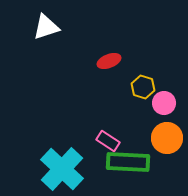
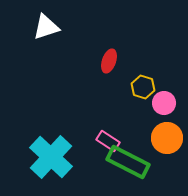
red ellipse: rotated 50 degrees counterclockwise
green rectangle: rotated 24 degrees clockwise
cyan cross: moved 11 px left, 12 px up
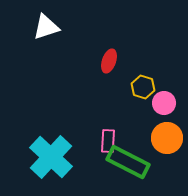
pink rectangle: rotated 60 degrees clockwise
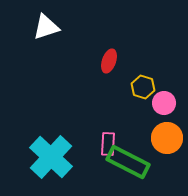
pink rectangle: moved 3 px down
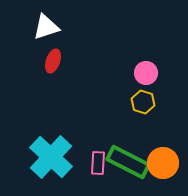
red ellipse: moved 56 px left
yellow hexagon: moved 15 px down
pink circle: moved 18 px left, 30 px up
orange circle: moved 4 px left, 25 px down
pink rectangle: moved 10 px left, 19 px down
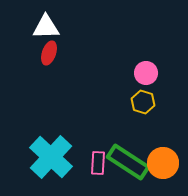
white triangle: rotated 16 degrees clockwise
red ellipse: moved 4 px left, 8 px up
green rectangle: rotated 6 degrees clockwise
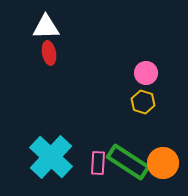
red ellipse: rotated 30 degrees counterclockwise
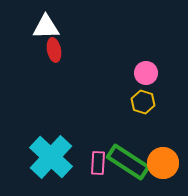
red ellipse: moved 5 px right, 3 px up
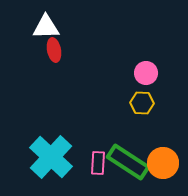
yellow hexagon: moved 1 px left, 1 px down; rotated 15 degrees counterclockwise
